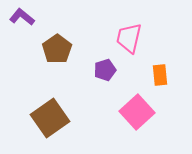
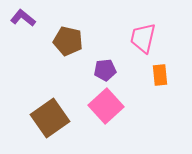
purple L-shape: moved 1 px right, 1 px down
pink trapezoid: moved 14 px right
brown pentagon: moved 11 px right, 8 px up; rotated 24 degrees counterclockwise
purple pentagon: rotated 10 degrees clockwise
pink square: moved 31 px left, 6 px up
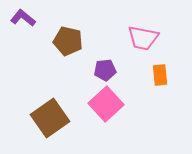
pink trapezoid: rotated 92 degrees counterclockwise
pink square: moved 2 px up
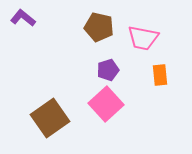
brown pentagon: moved 31 px right, 14 px up
purple pentagon: moved 3 px right; rotated 10 degrees counterclockwise
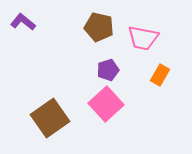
purple L-shape: moved 4 px down
orange rectangle: rotated 35 degrees clockwise
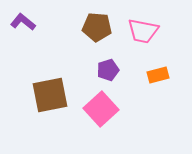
brown pentagon: moved 2 px left; rotated 8 degrees counterclockwise
pink trapezoid: moved 7 px up
orange rectangle: moved 2 px left; rotated 45 degrees clockwise
pink square: moved 5 px left, 5 px down
brown square: moved 23 px up; rotated 24 degrees clockwise
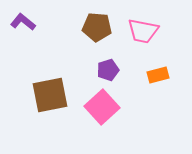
pink square: moved 1 px right, 2 px up
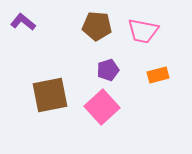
brown pentagon: moved 1 px up
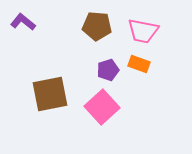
orange rectangle: moved 19 px left, 11 px up; rotated 35 degrees clockwise
brown square: moved 1 px up
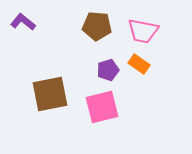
orange rectangle: rotated 15 degrees clockwise
pink square: rotated 28 degrees clockwise
